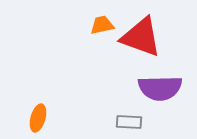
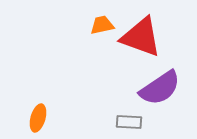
purple semicircle: rotated 33 degrees counterclockwise
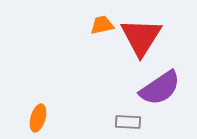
red triangle: rotated 42 degrees clockwise
gray rectangle: moved 1 px left
